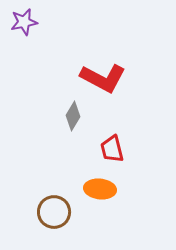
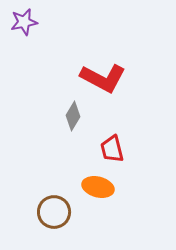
orange ellipse: moved 2 px left, 2 px up; rotated 8 degrees clockwise
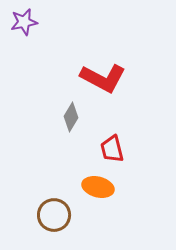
gray diamond: moved 2 px left, 1 px down
brown circle: moved 3 px down
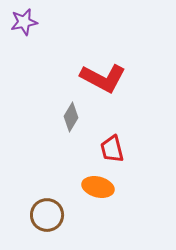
brown circle: moved 7 px left
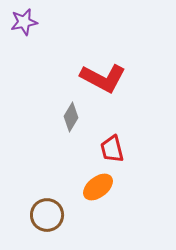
orange ellipse: rotated 52 degrees counterclockwise
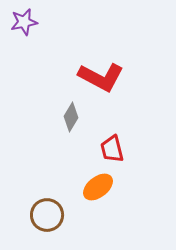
red L-shape: moved 2 px left, 1 px up
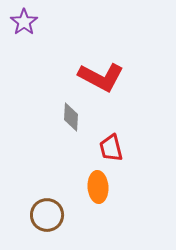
purple star: rotated 24 degrees counterclockwise
gray diamond: rotated 28 degrees counterclockwise
red trapezoid: moved 1 px left, 1 px up
orange ellipse: rotated 56 degrees counterclockwise
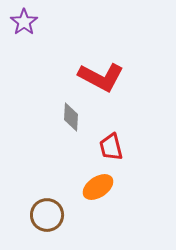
red trapezoid: moved 1 px up
orange ellipse: rotated 60 degrees clockwise
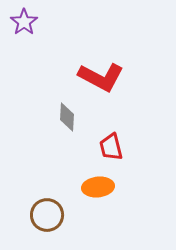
gray diamond: moved 4 px left
orange ellipse: rotated 28 degrees clockwise
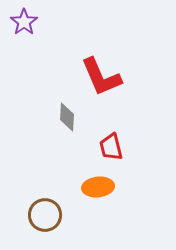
red L-shape: rotated 39 degrees clockwise
brown circle: moved 2 px left
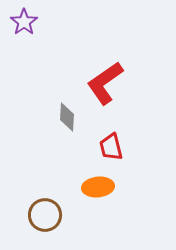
red L-shape: moved 4 px right, 6 px down; rotated 78 degrees clockwise
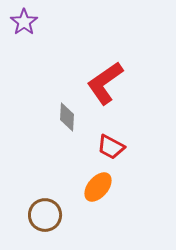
red trapezoid: rotated 48 degrees counterclockwise
orange ellipse: rotated 44 degrees counterclockwise
